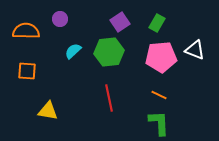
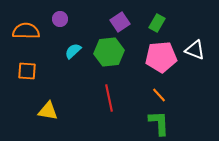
orange line: rotated 21 degrees clockwise
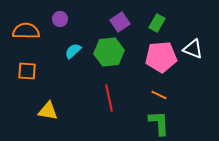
white triangle: moved 2 px left, 1 px up
orange line: rotated 21 degrees counterclockwise
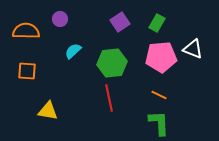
green hexagon: moved 3 px right, 11 px down
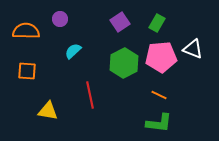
green hexagon: moved 12 px right; rotated 20 degrees counterclockwise
red line: moved 19 px left, 3 px up
green L-shape: rotated 100 degrees clockwise
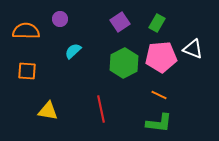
red line: moved 11 px right, 14 px down
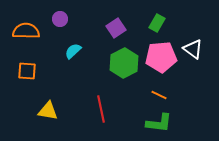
purple square: moved 4 px left, 6 px down
white triangle: rotated 15 degrees clockwise
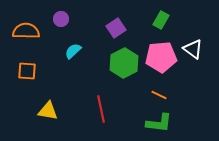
purple circle: moved 1 px right
green rectangle: moved 4 px right, 3 px up
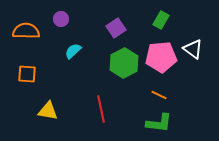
orange square: moved 3 px down
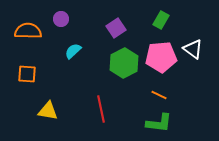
orange semicircle: moved 2 px right
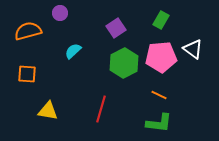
purple circle: moved 1 px left, 6 px up
orange semicircle: rotated 16 degrees counterclockwise
red line: rotated 28 degrees clockwise
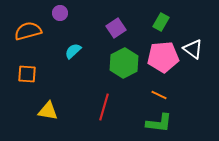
green rectangle: moved 2 px down
pink pentagon: moved 2 px right
red line: moved 3 px right, 2 px up
